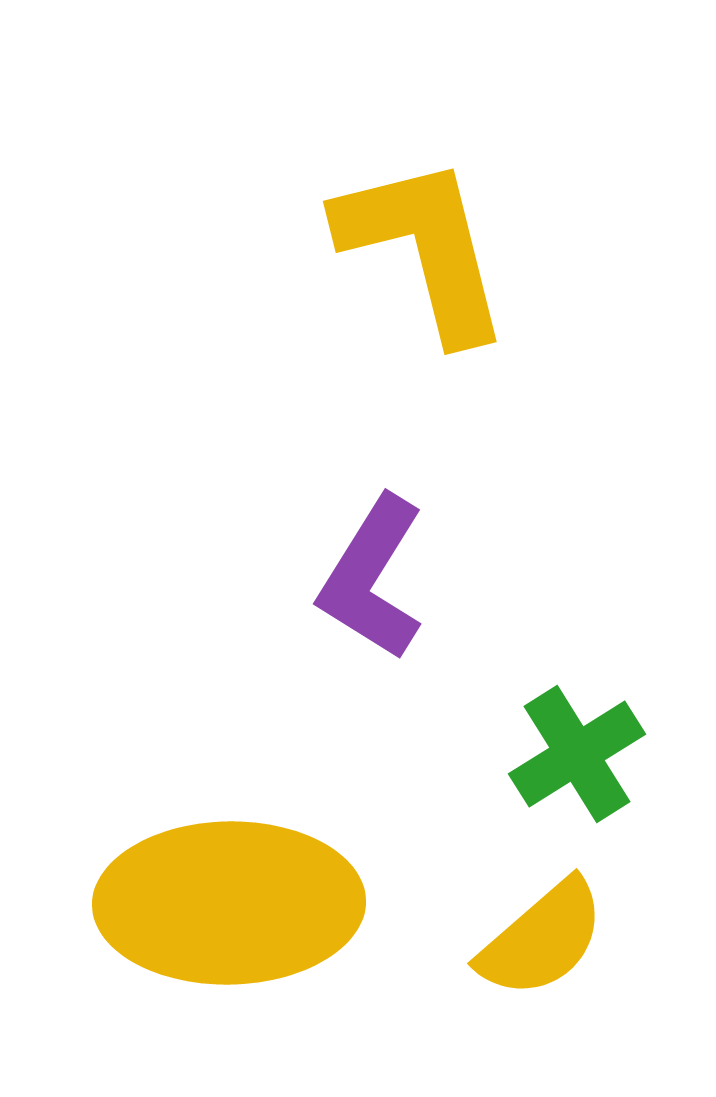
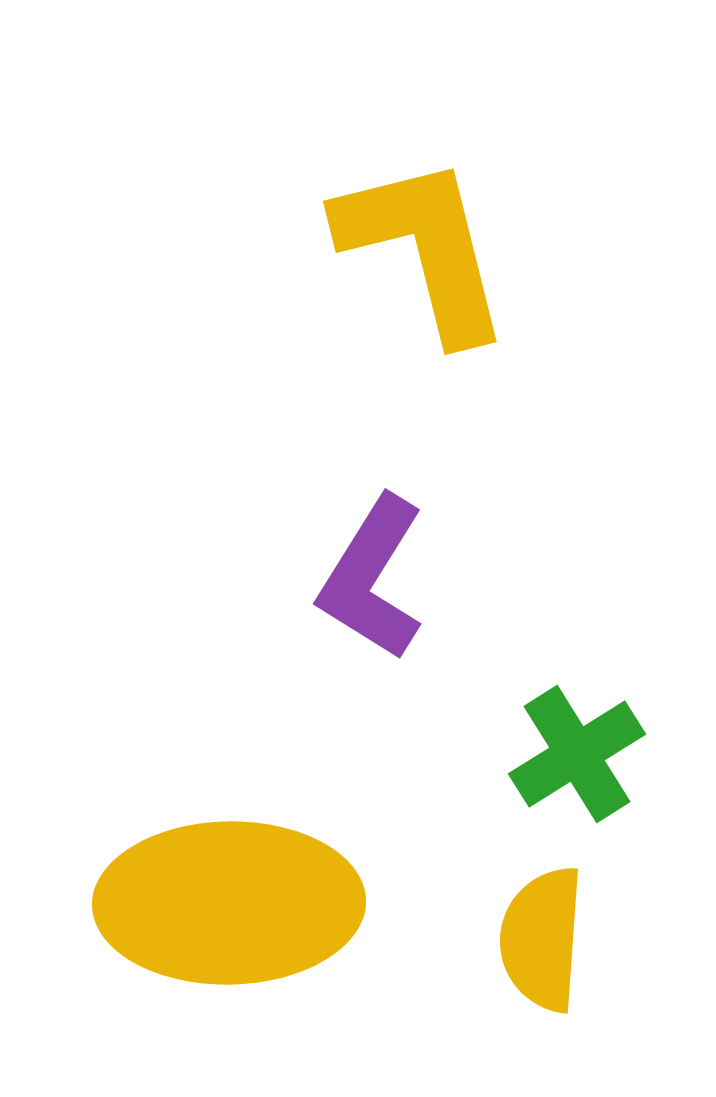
yellow semicircle: rotated 135 degrees clockwise
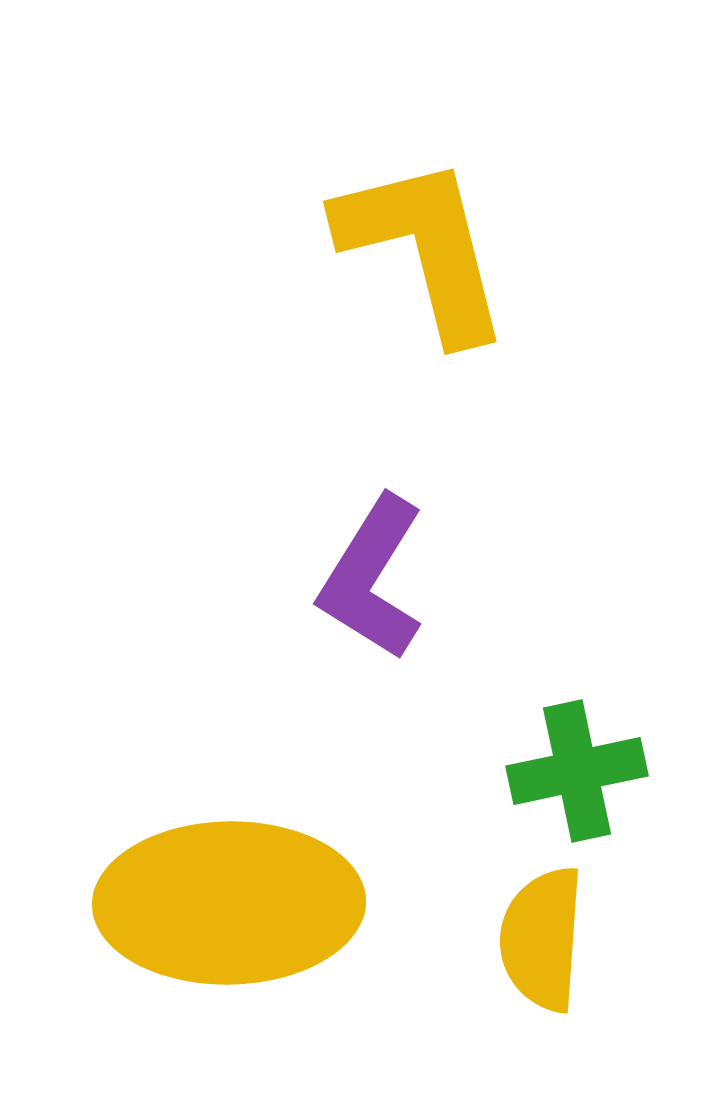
green cross: moved 17 px down; rotated 20 degrees clockwise
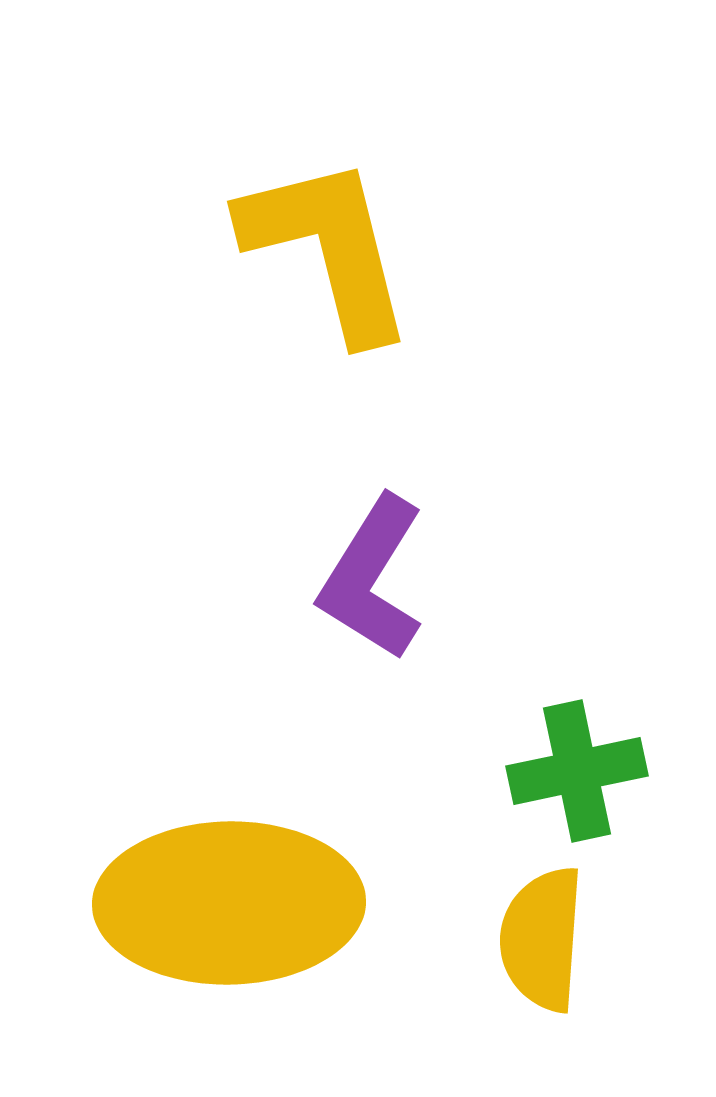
yellow L-shape: moved 96 px left
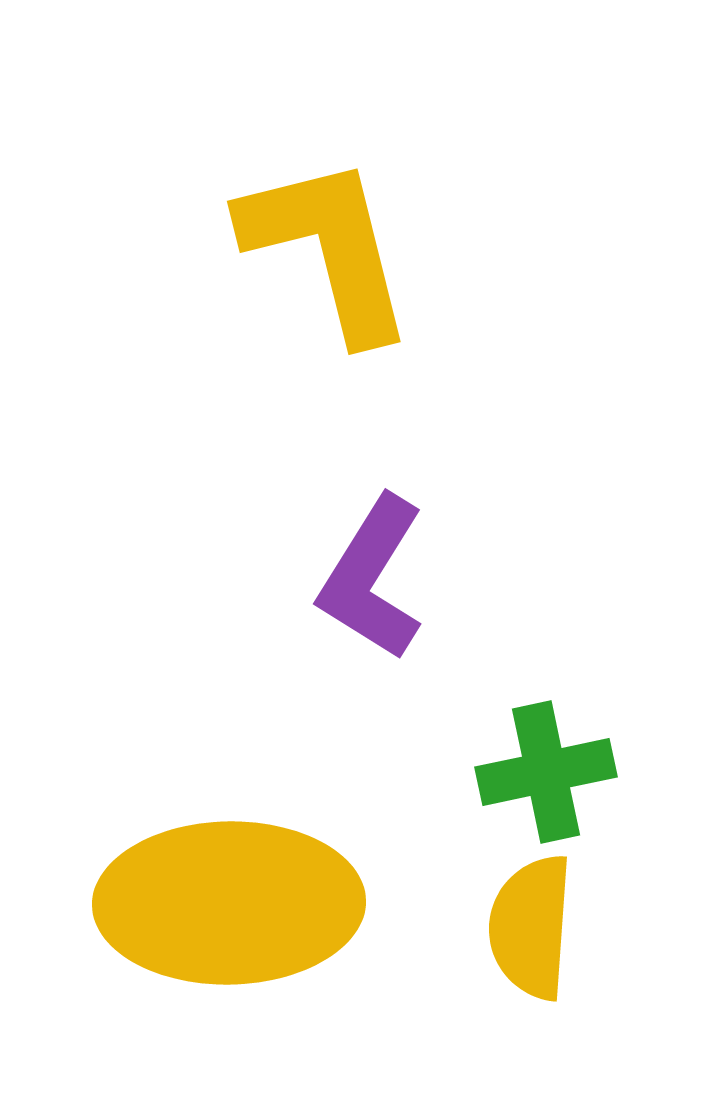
green cross: moved 31 px left, 1 px down
yellow semicircle: moved 11 px left, 12 px up
